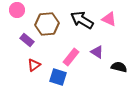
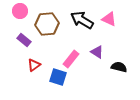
pink circle: moved 3 px right, 1 px down
purple rectangle: moved 3 px left
pink rectangle: moved 2 px down
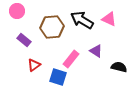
pink circle: moved 3 px left
brown hexagon: moved 5 px right, 3 px down
purple triangle: moved 1 px left, 1 px up
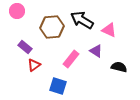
pink triangle: moved 11 px down
purple rectangle: moved 1 px right, 7 px down
blue square: moved 9 px down
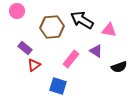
pink triangle: rotated 14 degrees counterclockwise
purple rectangle: moved 1 px down
black semicircle: rotated 147 degrees clockwise
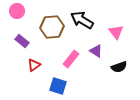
pink triangle: moved 7 px right, 2 px down; rotated 42 degrees clockwise
purple rectangle: moved 3 px left, 7 px up
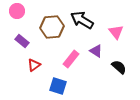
black semicircle: rotated 119 degrees counterclockwise
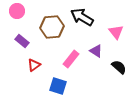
black arrow: moved 3 px up
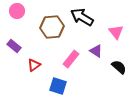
purple rectangle: moved 8 px left, 5 px down
